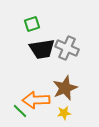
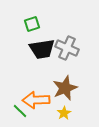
yellow star: rotated 24 degrees counterclockwise
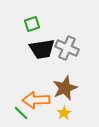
green line: moved 1 px right, 2 px down
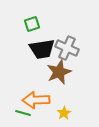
brown star: moved 6 px left, 16 px up
green line: moved 2 px right; rotated 28 degrees counterclockwise
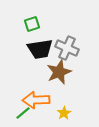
black trapezoid: moved 2 px left
green line: rotated 56 degrees counterclockwise
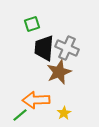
black trapezoid: moved 4 px right, 1 px up; rotated 104 degrees clockwise
green line: moved 3 px left, 2 px down
